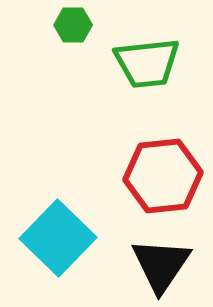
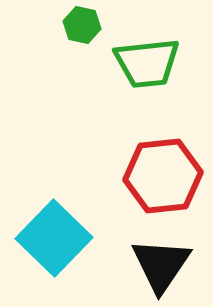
green hexagon: moved 9 px right; rotated 12 degrees clockwise
cyan square: moved 4 px left
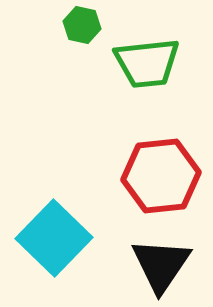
red hexagon: moved 2 px left
